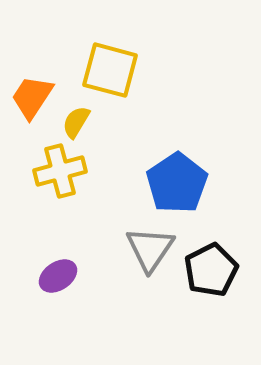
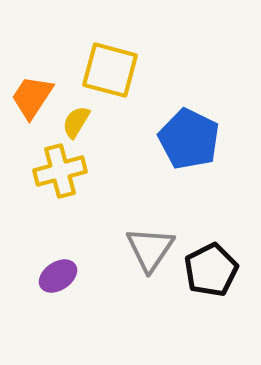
blue pentagon: moved 12 px right, 44 px up; rotated 12 degrees counterclockwise
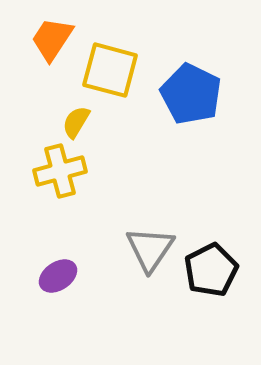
orange trapezoid: moved 20 px right, 58 px up
blue pentagon: moved 2 px right, 45 px up
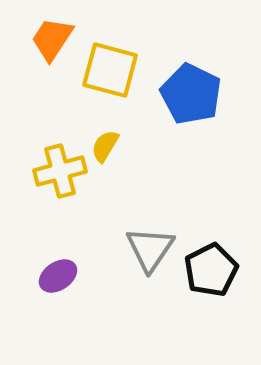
yellow semicircle: moved 29 px right, 24 px down
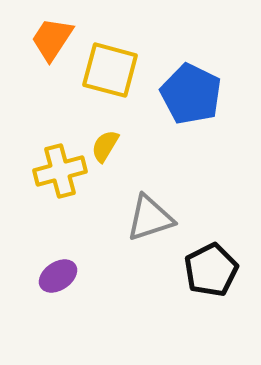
gray triangle: moved 31 px up; rotated 38 degrees clockwise
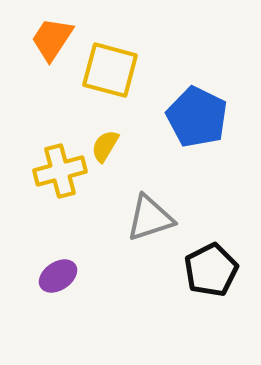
blue pentagon: moved 6 px right, 23 px down
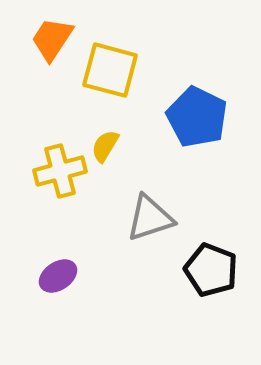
black pentagon: rotated 24 degrees counterclockwise
